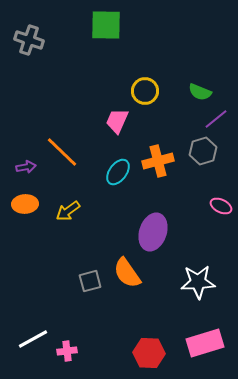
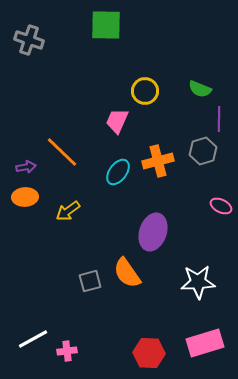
green semicircle: moved 3 px up
purple line: moved 3 px right; rotated 50 degrees counterclockwise
orange ellipse: moved 7 px up
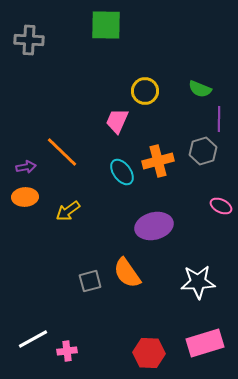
gray cross: rotated 16 degrees counterclockwise
cyan ellipse: moved 4 px right; rotated 72 degrees counterclockwise
purple ellipse: moved 1 px right, 6 px up; rotated 57 degrees clockwise
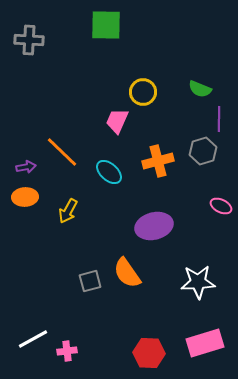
yellow circle: moved 2 px left, 1 px down
cyan ellipse: moved 13 px left; rotated 12 degrees counterclockwise
yellow arrow: rotated 25 degrees counterclockwise
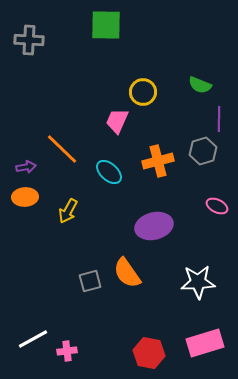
green semicircle: moved 4 px up
orange line: moved 3 px up
pink ellipse: moved 4 px left
red hexagon: rotated 8 degrees clockwise
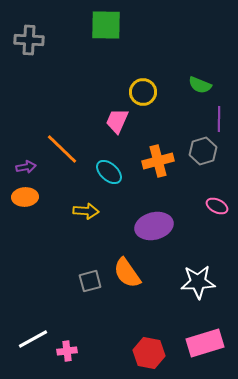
yellow arrow: moved 18 px right; rotated 115 degrees counterclockwise
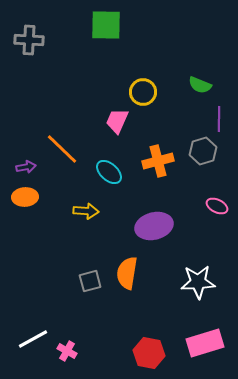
orange semicircle: rotated 44 degrees clockwise
pink cross: rotated 36 degrees clockwise
